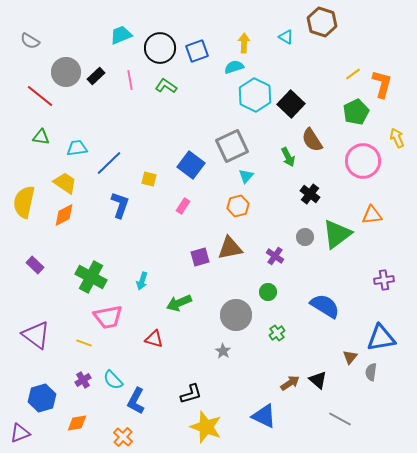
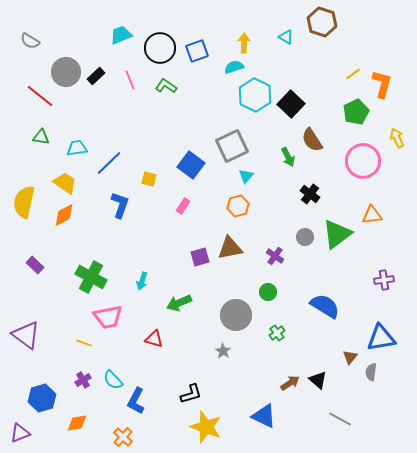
pink line at (130, 80): rotated 12 degrees counterclockwise
purple triangle at (36, 335): moved 10 px left
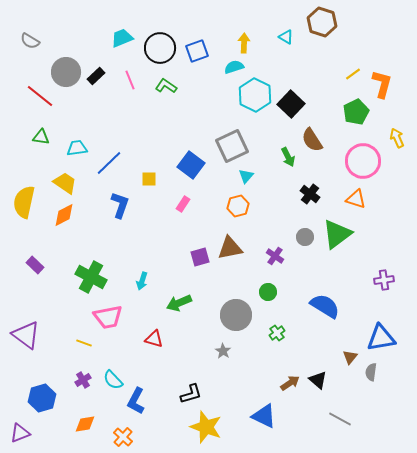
cyan trapezoid at (121, 35): moved 1 px right, 3 px down
yellow square at (149, 179): rotated 14 degrees counterclockwise
pink rectangle at (183, 206): moved 2 px up
orange triangle at (372, 215): moved 16 px left, 16 px up; rotated 25 degrees clockwise
orange diamond at (77, 423): moved 8 px right, 1 px down
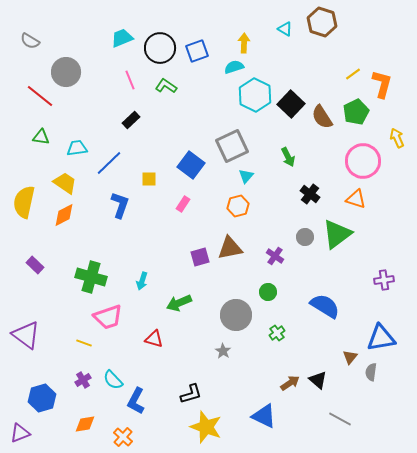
cyan triangle at (286, 37): moved 1 px left, 8 px up
black rectangle at (96, 76): moved 35 px right, 44 px down
brown semicircle at (312, 140): moved 10 px right, 23 px up
green cross at (91, 277): rotated 12 degrees counterclockwise
pink trapezoid at (108, 317): rotated 8 degrees counterclockwise
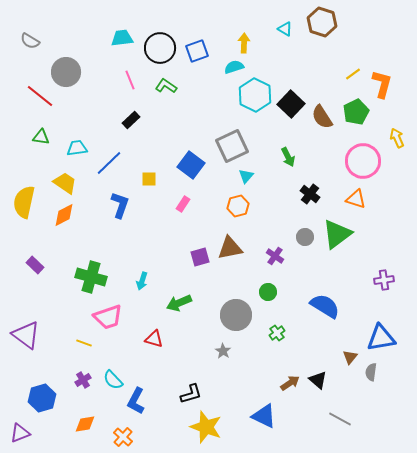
cyan trapezoid at (122, 38): rotated 15 degrees clockwise
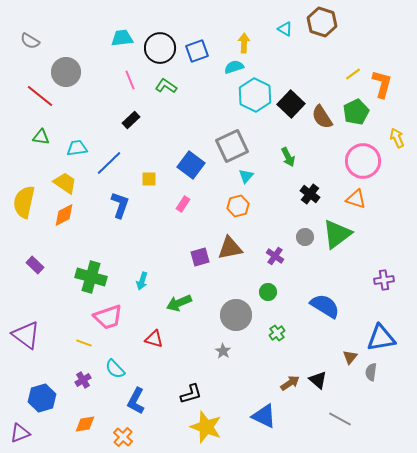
cyan semicircle at (113, 380): moved 2 px right, 11 px up
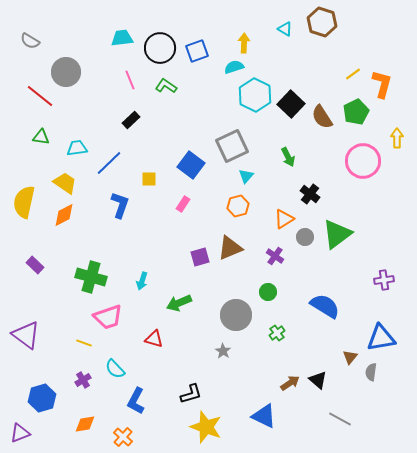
yellow arrow at (397, 138): rotated 24 degrees clockwise
orange triangle at (356, 199): moved 72 px left, 20 px down; rotated 50 degrees counterclockwise
brown triangle at (230, 248): rotated 12 degrees counterclockwise
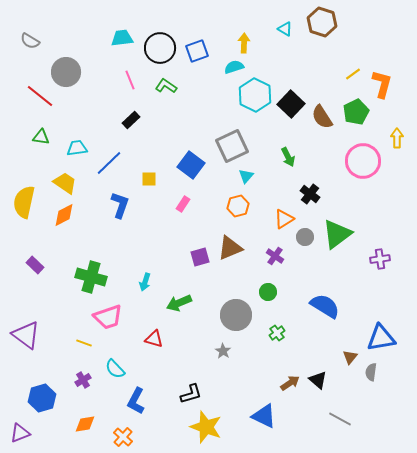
purple cross at (384, 280): moved 4 px left, 21 px up
cyan arrow at (142, 281): moved 3 px right, 1 px down
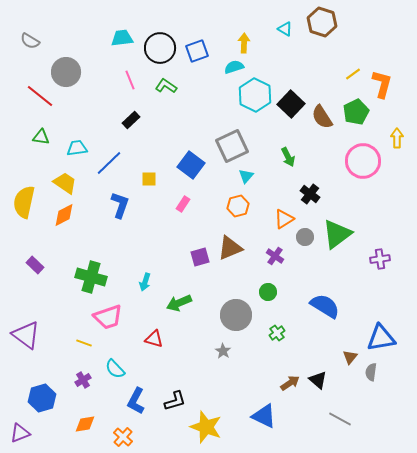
black L-shape at (191, 394): moved 16 px left, 7 px down
